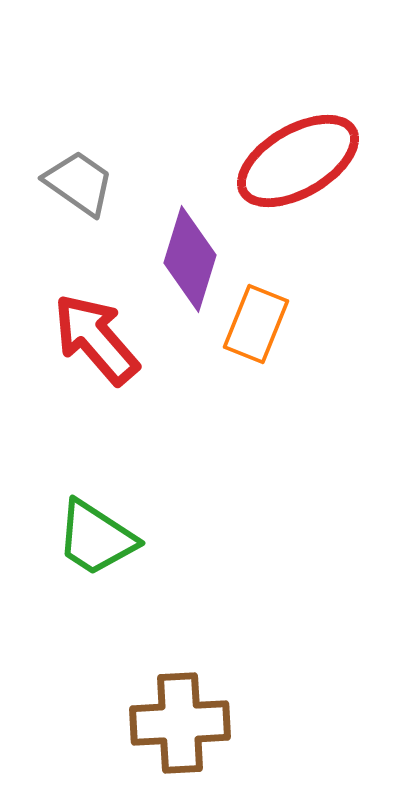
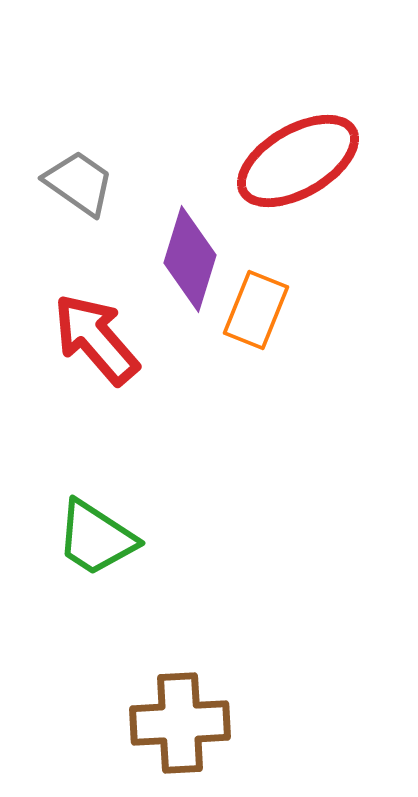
orange rectangle: moved 14 px up
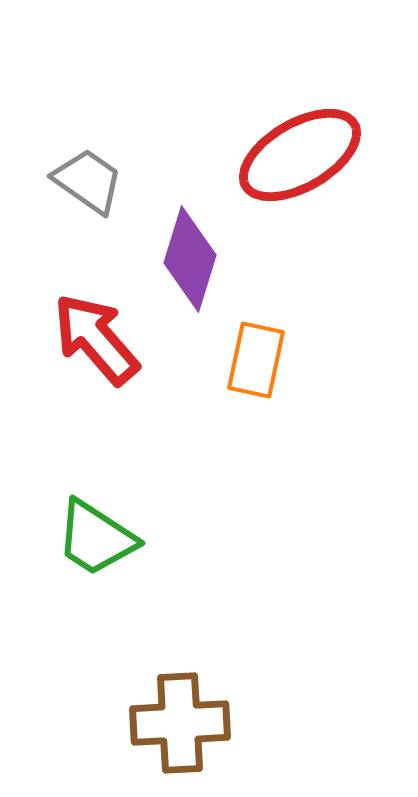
red ellipse: moved 2 px right, 6 px up
gray trapezoid: moved 9 px right, 2 px up
orange rectangle: moved 50 px down; rotated 10 degrees counterclockwise
